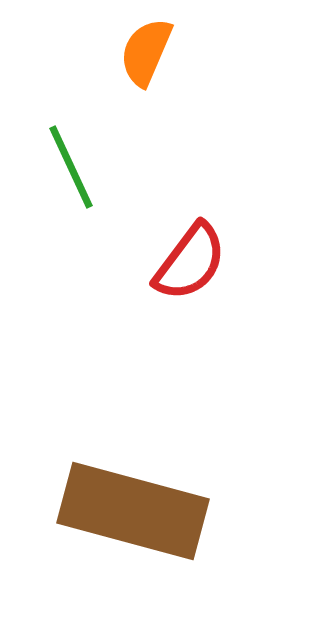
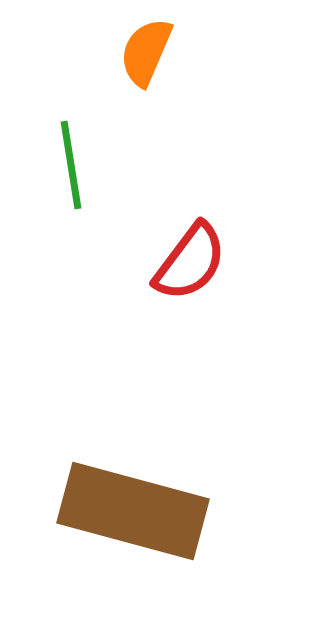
green line: moved 2 px up; rotated 16 degrees clockwise
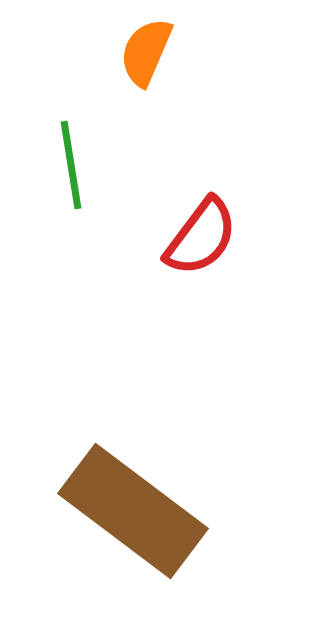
red semicircle: moved 11 px right, 25 px up
brown rectangle: rotated 22 degrees clockwise
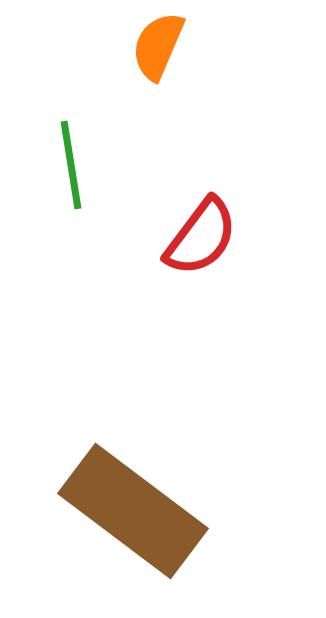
orange semicircle: moved 12 px right, 6 px up
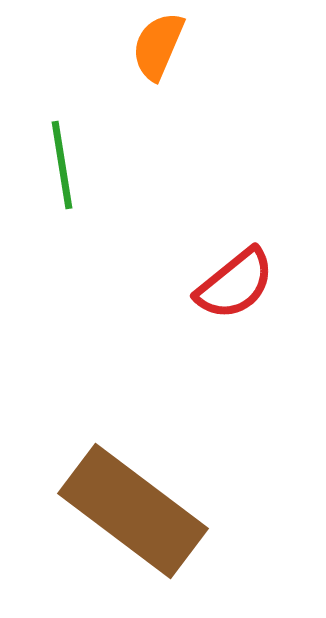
green line: moved 9 px left
red semicircle: moved 34 px right, 47 px down; rotated 14 degrees clockwise
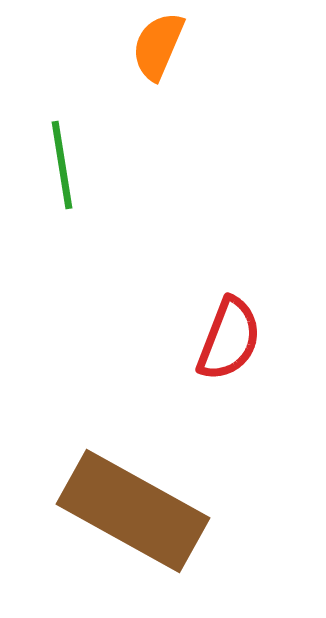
red semicircle: moved 6 px left, 55 px down; rotated 30 degrees counterclockwise
brown rectangle: rotated 8 degrees counterclockwise
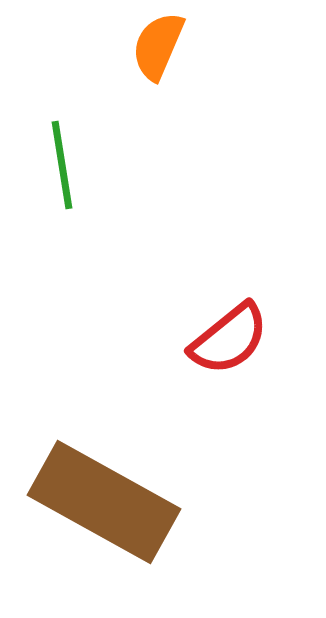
red semicircle: rotated 30 degrees clockwise
brown rectangle: moved 29 px left, 9 px up
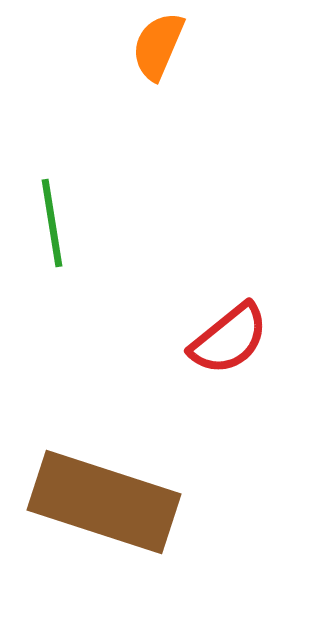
green line: moved 10 px left, 58 px down
brown rectangle: rotated 11 degrees counterclockwise
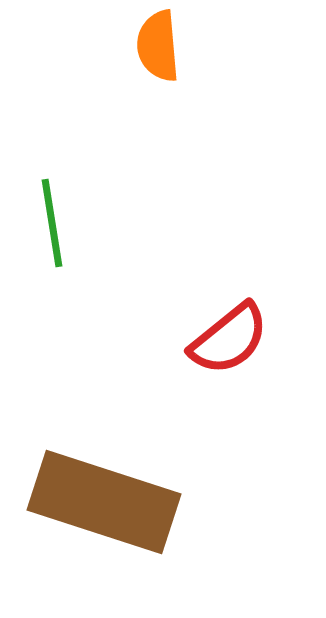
orange semicircle: rotated 28 degrees counterclockwise
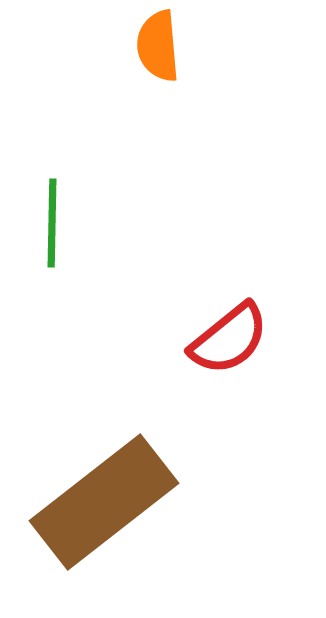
green line: rotated 10 degrees clockwise
brown rectangle: rotated 56 degrees counterclockwise
